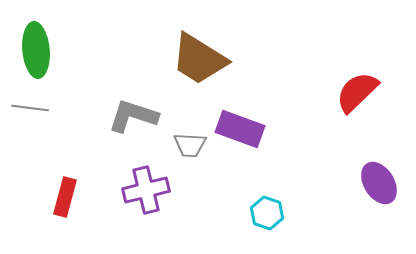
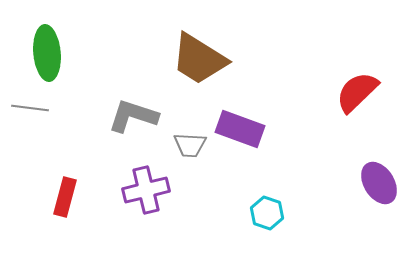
green ellipse: moved 11 px right, 3 px down
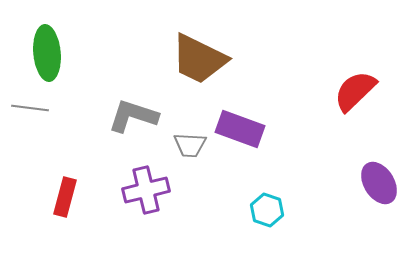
brown trapezoid: rotated 6 degrees counterclockwise
red semicircle: moved 2 px left, 1 px up
cyan hexagon: moved 3 px up
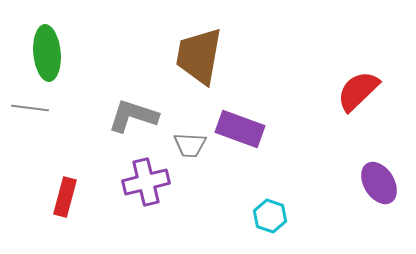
brown trapezoid: moved 3 px up; rotated 74 degrees clockwise
red semicircle: moved 3 px right
purple cross: moved 8 px up
cyan hexagon: moved 3 px right, 6 px down
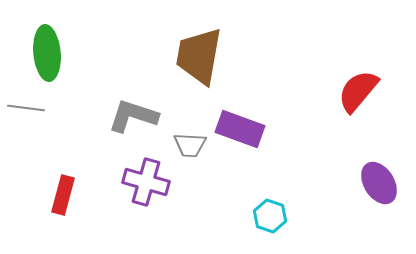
red semicircle: rotated 6 degrees counterclockwise
gray line: moved 4 px left
purple cross: rotated 30 degrees clockwise
red rectangle: moved 2 px left, 2 px up
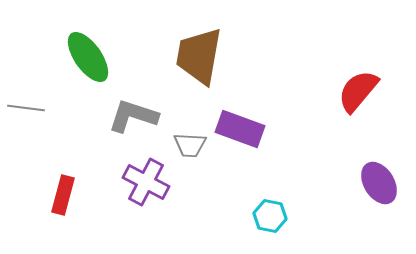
green ellipse: moved 41 px right, 4 px down; rotated 30 degrees counterclockwise
purple cross: rotated 12 degrees clockwise
cyan hexagon: rotated 8 degrees counterclockwise
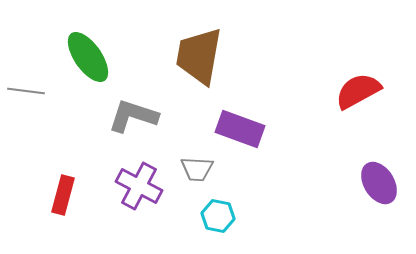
red semicircle: rotated 21 degrees clockwise
gray line: moved 17 px up
gray trapezoid: moved 7 px right, 24 px down
purple cross: moved 7 px left, 4 px down
cyan hexagon: moved 52 px left
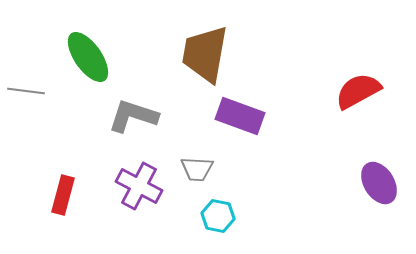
brown trapezoid: moved 6 px right, 2 px up
purple rectangle: moved 13 px up
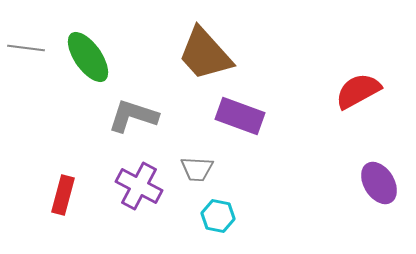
brown trapezoid: rotated 52 degrees counterclockwise
gray line: moved 43 px up
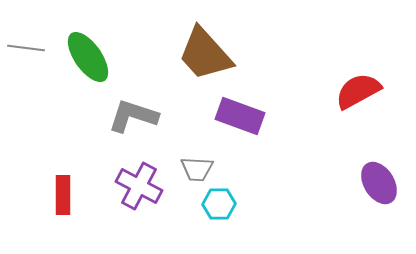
red rectangle: rotated 15 degrees counterclockwise
cyan hexagon: moved 1 px right, 12 px up; rotated 12 degrees counterclockwise
